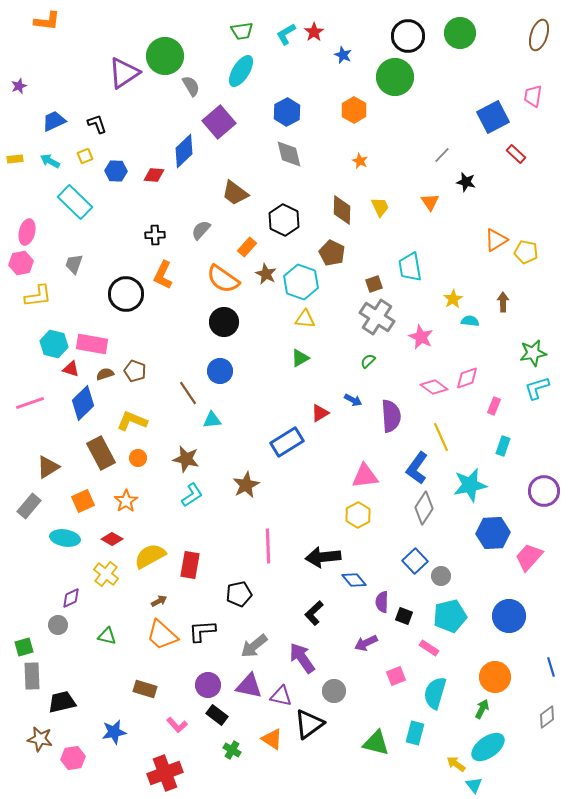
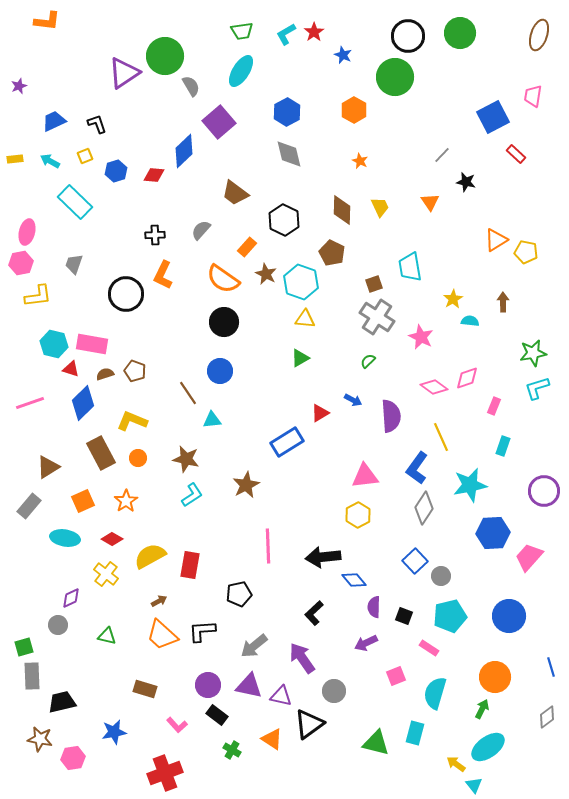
blue hexagon at (116, 171): rotated 20 degrees counterclockwise
purple semicircle at (382, 602): moved 8 px left, 5 px down
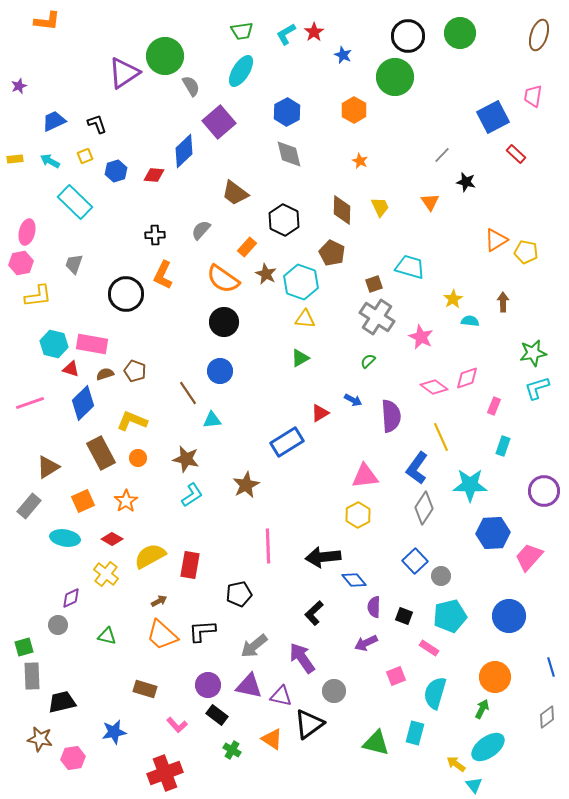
cyan trapezoid at (410, 267): rotated 116 degrees clockwise
cyan star at (470, 485): rotated 12 degrees clockwise
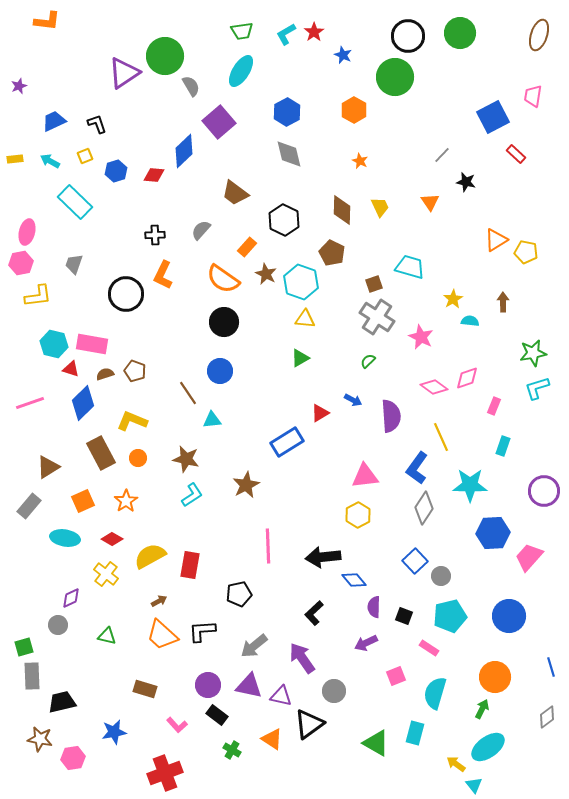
green triangle at (376, 743): rotated 16 degrees clockwise
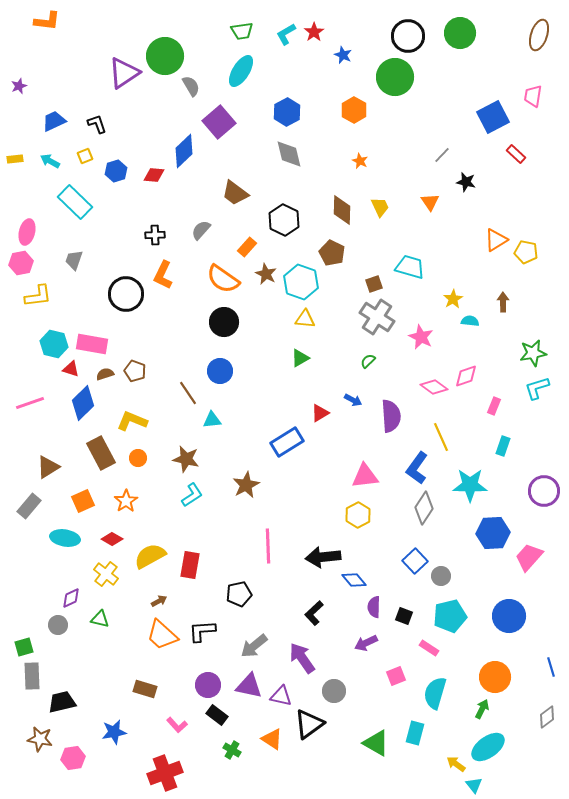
gray trapezoid at (74, 264): moved 4 px up
pink diamond at (467, 378): moved 1 px left, 2 px up
green triangle at (107, 636): moved 7 px left, 17 px up
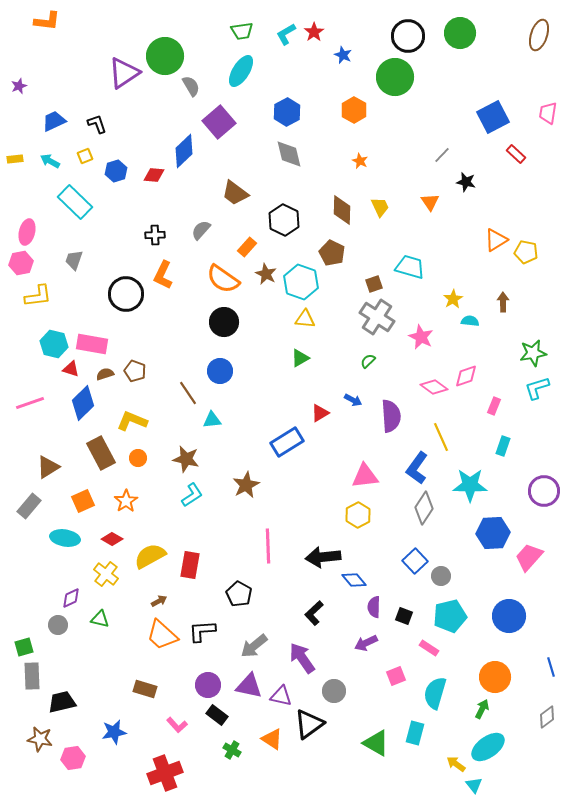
pink trapezoid at (533, 96): moved 15 px right, 17 px down
black pentagon at (239, 594): rotated 30 degrees counterclockwise
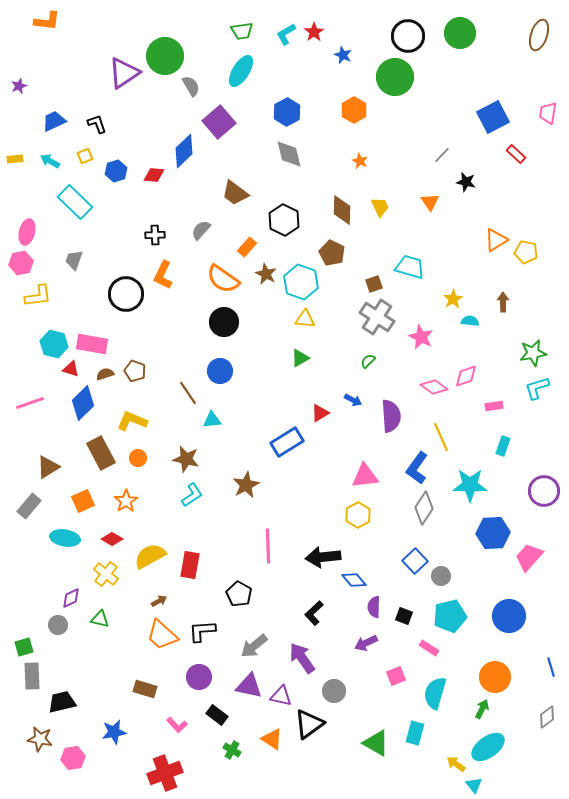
pink rectangle at (494, 406): rotated 60 degrees clockwise
purple circle at (208, 685): moved 9 px left, 8 px up
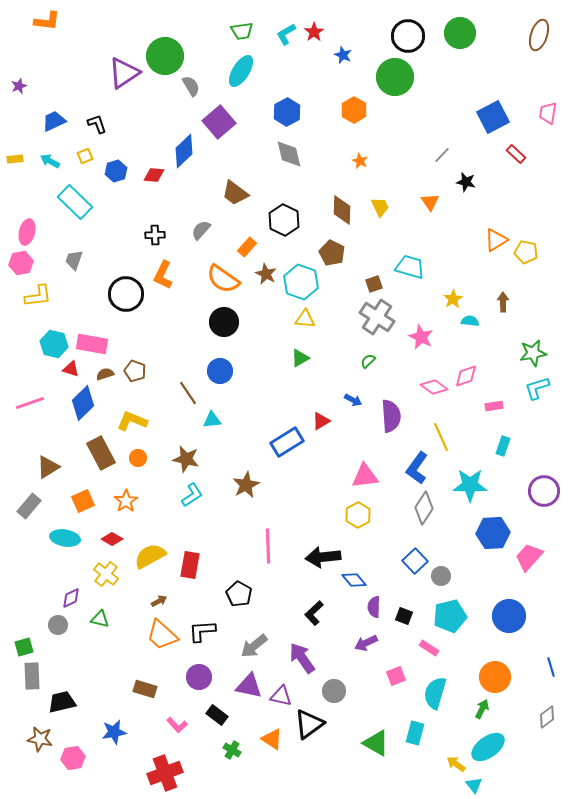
red triangle at (320, 413): moved 1 px right, 8 px down
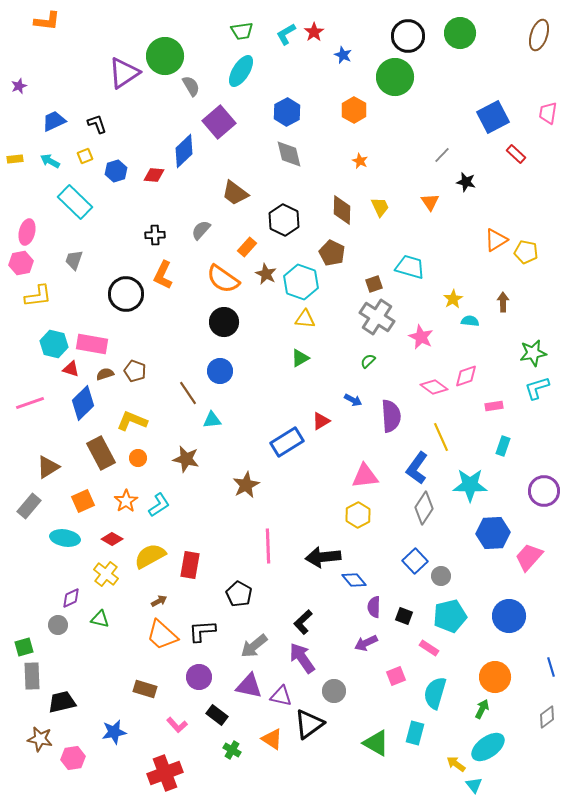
cyan L-shape at (192, 495): moved 33 px left, 10 px down
black L-shape at (314, 613): moved 11 px left, 9 px down
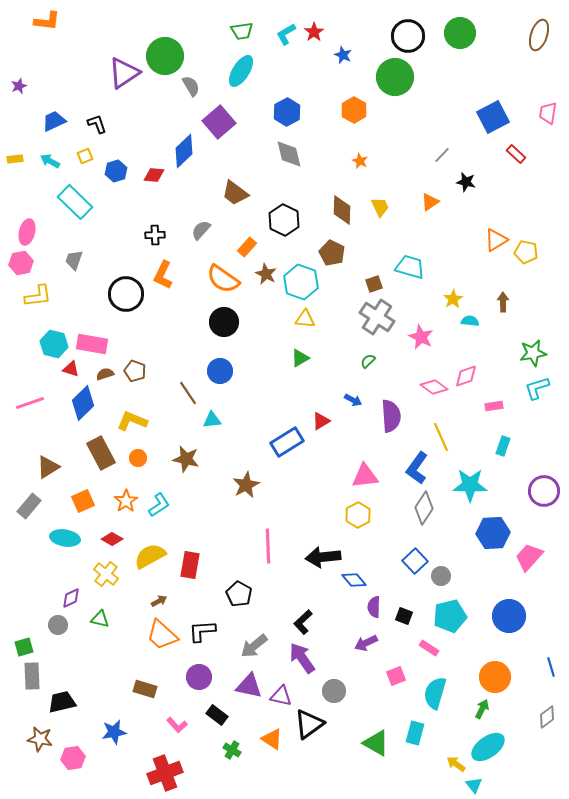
orange triangle at (430, 202): rotated 30 degrees clockwise
